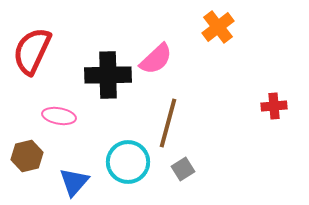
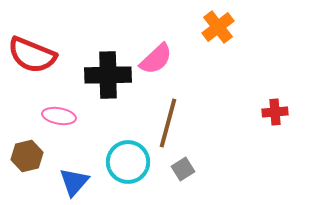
red semicircle: moved 4 px down; rotated 93 degrees counterclockwise
red cross: moved 1 px right, 6 px down
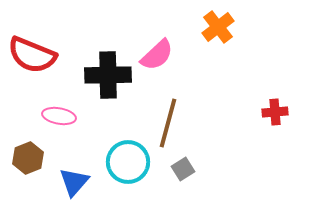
pink semicircle: moved 1 px right, 4 px up
brown hexagon: moved 1 px right, 2 px down; rotated 8 degrees counterclockwise
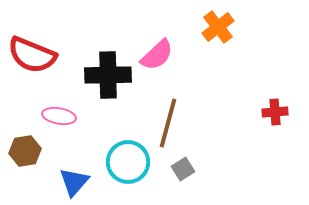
brown hexagon: moved 3 px left, 7 px up; rotated 12 degrees clockwise
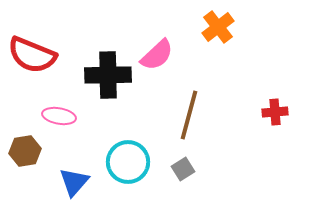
brown line: moved 21 px right, 8 px up
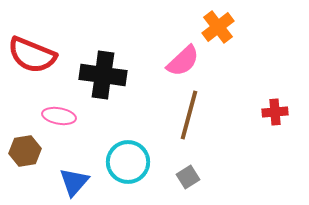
pink semicircle: moved 26 px right, 6 px down
black cross: moved 5 px left; rotated 9 degrees clockwise
gray square: moved 5 px right, 8 px down
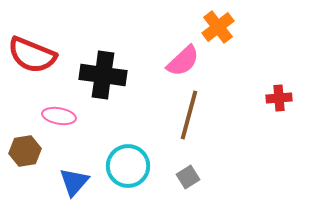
red cross: moved 4 px right, 14 px up
cyan circle: moved 4 px down
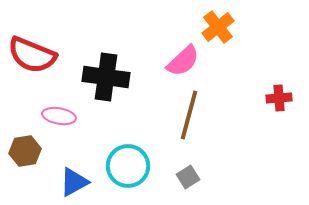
black cross: moved 3 px right, 2 px down
blue triangle: rotated 20 degrees clockwise
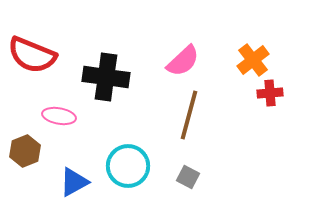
orange cross: moved 35 px right, 33 px down
red cross: moved 9 px left, 5 px up
brown hexagon: rotated 12 degrees counterclockwise
gray square: rotated 30 degrees counterclockwise
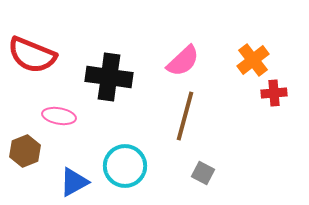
black cross: moved 3 px right
red cross: moved 4 px right
brown line: moved 4 px left, 1 px down
cyan circle: moved 3 px left
gray square: moved 15 px right, 4 px up
